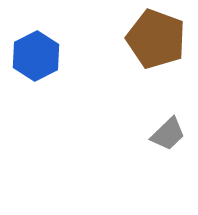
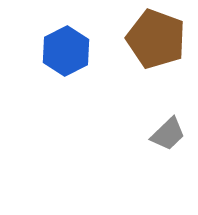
blue hexagon: moved 30 px right, 5 px up
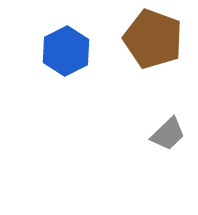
brown pentagon: moved 3 px left
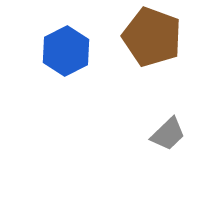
brown pentagon: moved 1 px left, 2 px up
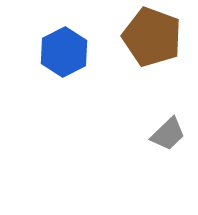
blue hexagon: moved 2 px left, 1 px down
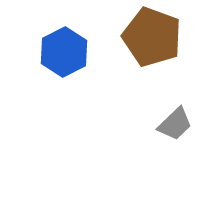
gray trapezoid: moved 7 px right, 10 px up
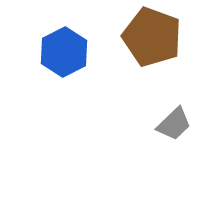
gray trapezoid: moved 1 px left
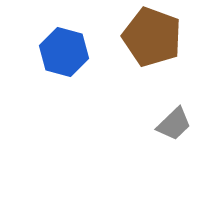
blue hexagon: rotated 18 degrees counterclockwise
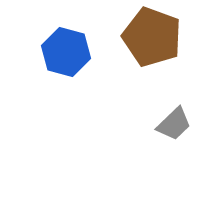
blue hexagon: moved 2 px right
